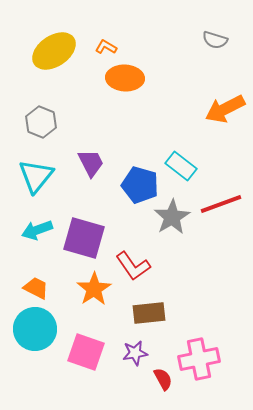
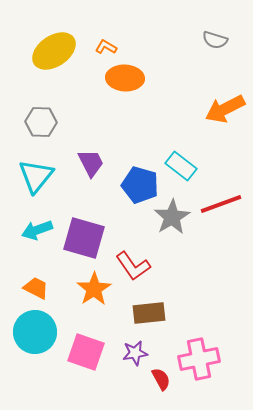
gray hexagon: rotated 20 degrees counterclockwise
cyan circle: moved 3 px down
red semicircle: moved 2 px left
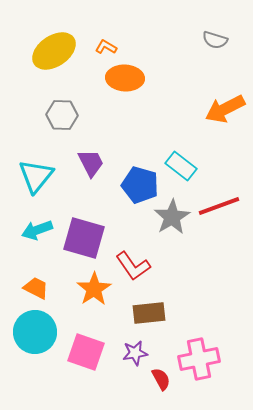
gray hexagon: moved 21 px right, 7 px up
red line: moved 2 px left, 2 px down
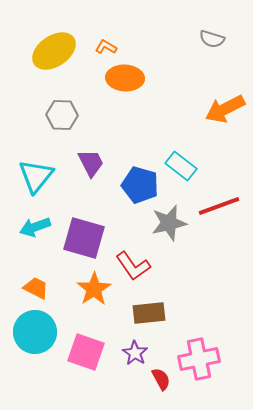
gray semicircle: moved 3 px left, 1 px up
gray star: moved 3 px left, 6 px down; rotated 18 degrees clockwise
cyan arrow: moved 2 px left, 3 px up
purple star: rotated 30 degrees counterclockwise
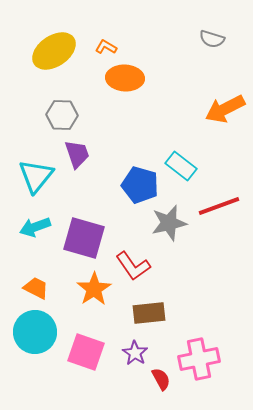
purple trapezoid: moved 14 px left, 9 px up; rotated 8 degrees clockwise
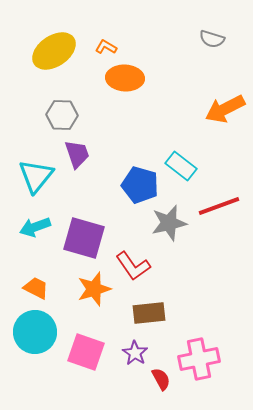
orange star: rotated 16 degrees clockwise
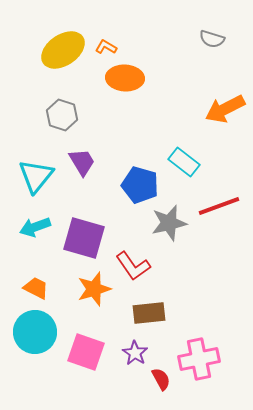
yellow ellipse: moved 9 px right, 1 px up
gray hexagon: rotated 16 degrees clockwise
purple trapezoid: moved 5 px right, 8 px down; rotated 12 degrees counterclockwise
cyan rectangle: moved 3 px right, 4 px up
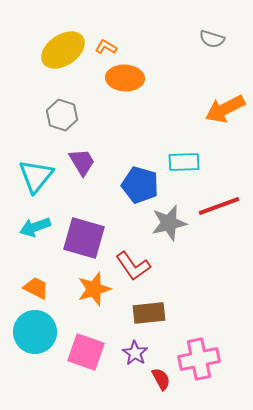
cyan rectangle: rotated 40 degrees counterclockwise
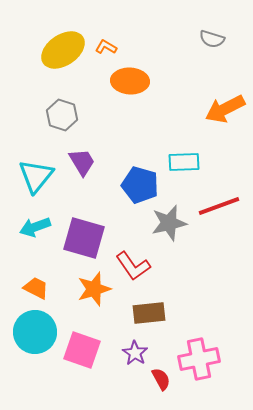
orange ellipse: moved 5 px right, 3 px down
pink square: moved 4 px left, 2 px up
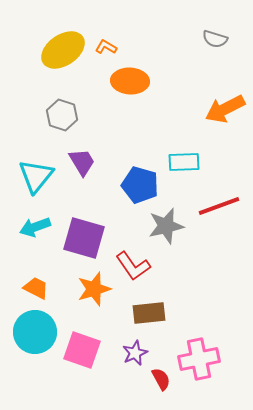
gray semicircle: moved 3 px right
gray star: moved 3 px left, 3 px down
purple star: rotated 15 degrees clockwise
